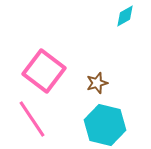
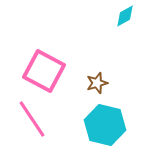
pink square: rotated 9 degrees counterclockwise
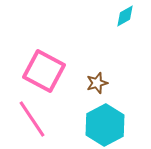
cyan hexagon: rotated 18 degrees clockwise
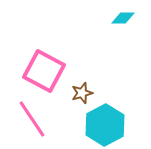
cyan diamond: moved 2 px left, 2 px down; rotated 30 degrees clockwise
brown star: moved 15 px left, 10 px down
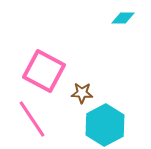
brown star: rotated 20 degrees clockwise
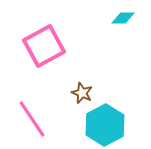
pink square: moved 25 px up; rotated 33 degrees clockwise
brown star: rotated 20 degrees clockwise
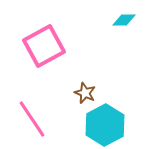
cyan diamond: moved 1 px right, 2 px down
brown star: moved 3 px right
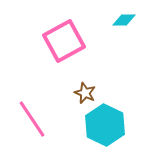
pink square: moved 20 px right, 5 px up
cyan hexagon: rotated 6 degrees counterclockwise
